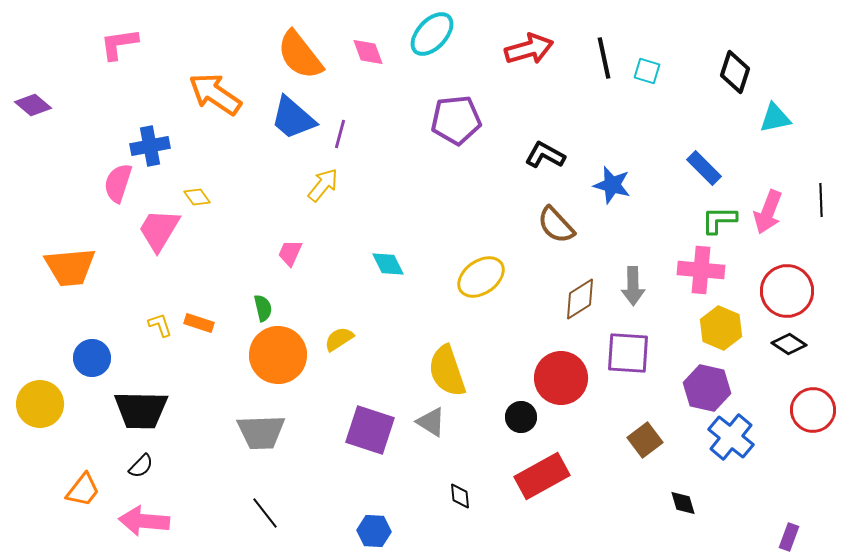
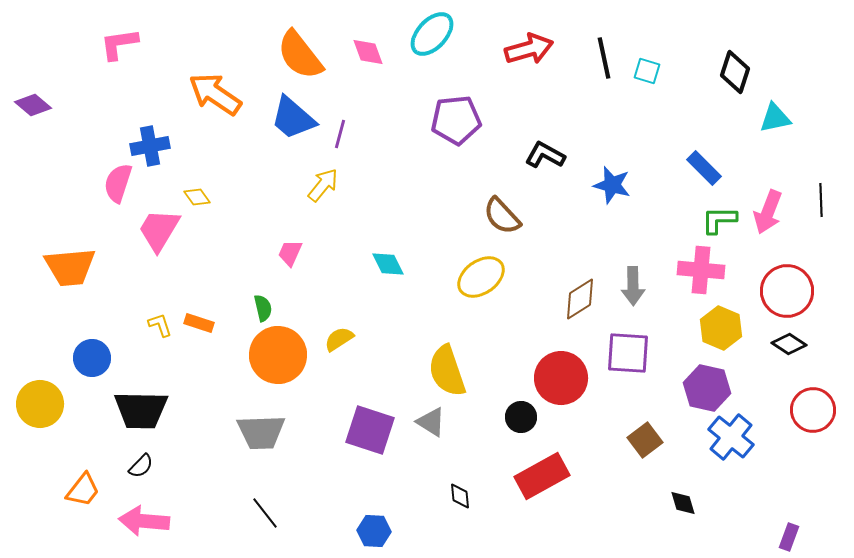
brown semicircle at (556, 225): moved 54 px left, 9 px up
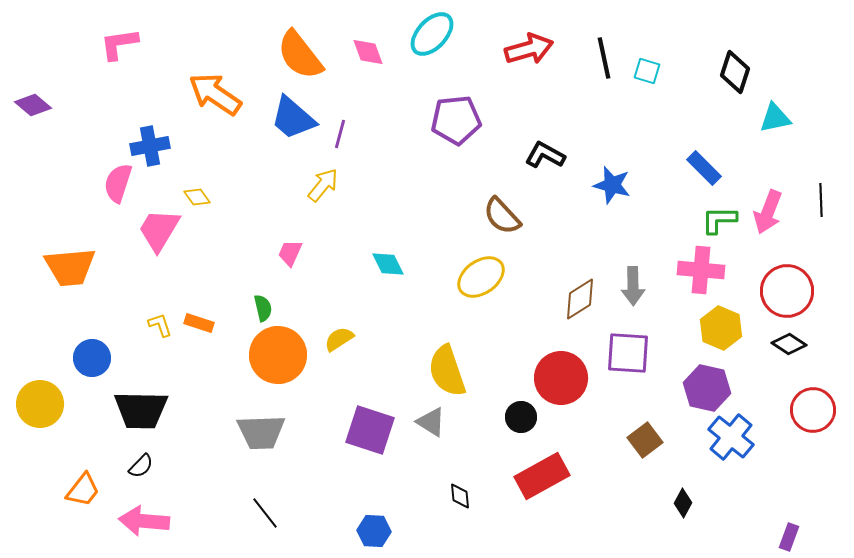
black diamond at (683, 503): rotated 44 degrees clockwise
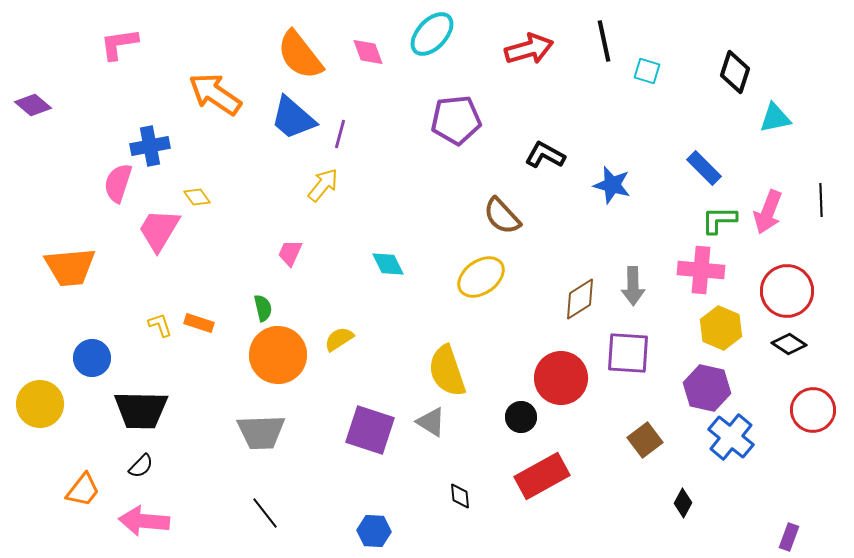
black line at (604, 58): moved 17 px up
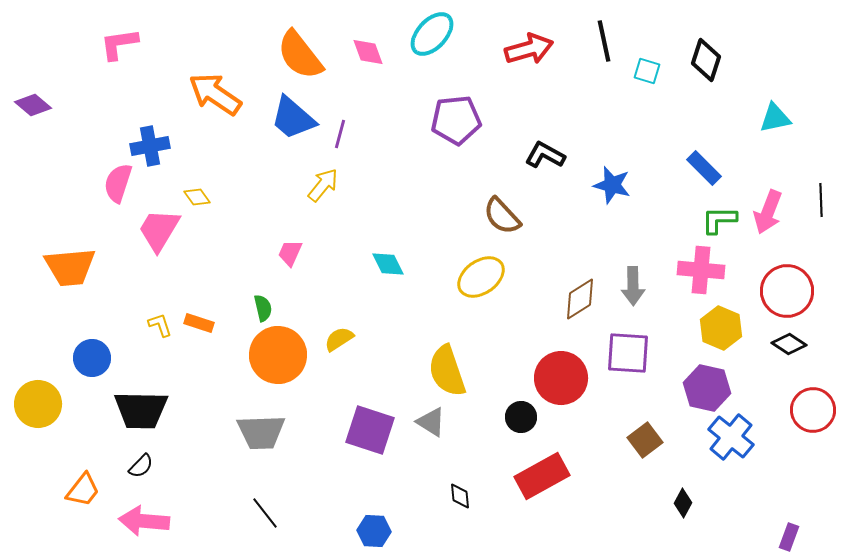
black diamond at (735, 72): moved 29 px left, 12 px up
yellow circle at (40, 404): moved 2 px left
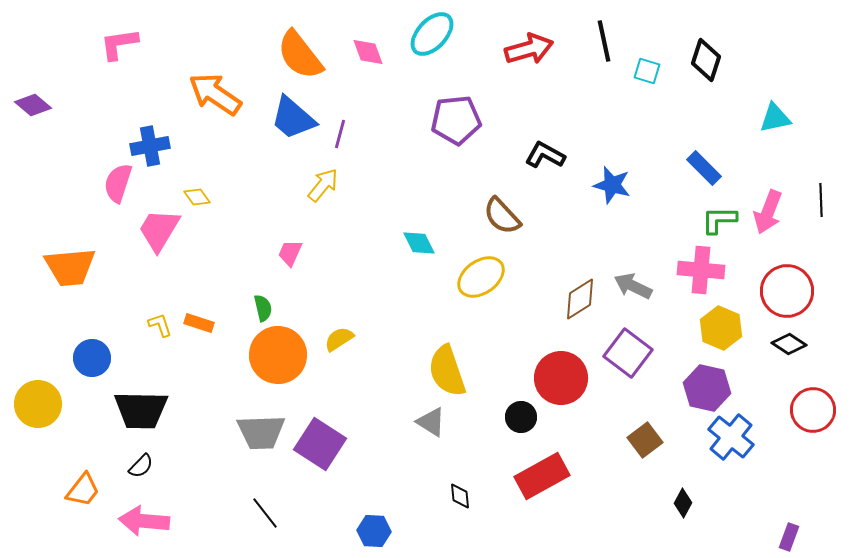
cyan diamond at (388, 264): moved 31 px right, 21 px up
gray arrow at (633, 286): rotated 117 degrees clockwise
purple square at (628, 353): rotated 33 degrees clockwise
purple square at (370, 430): moved 50 px left, 14 px down; rotated 15 degrees clockwise
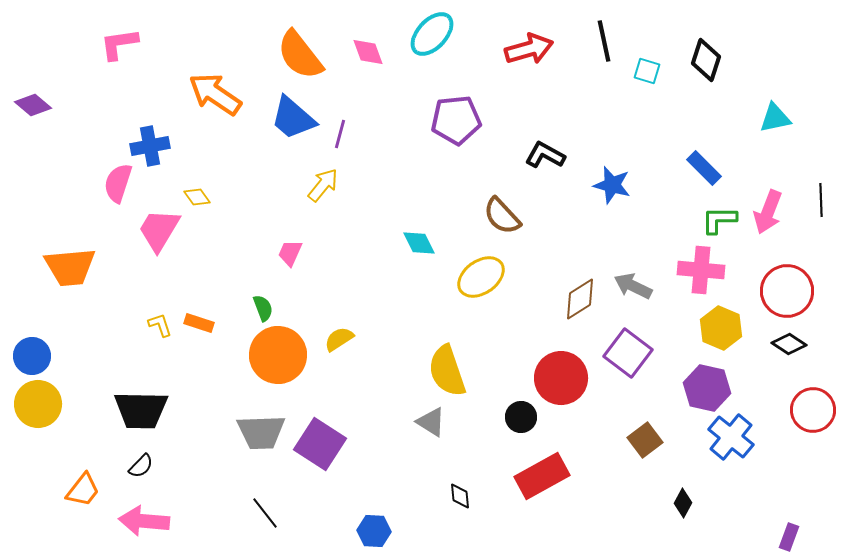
green semicircle at (263, 308): rotated 8 degrees counterclockwise
blue circle at (92, 358): moved 60 px left, 2 px up
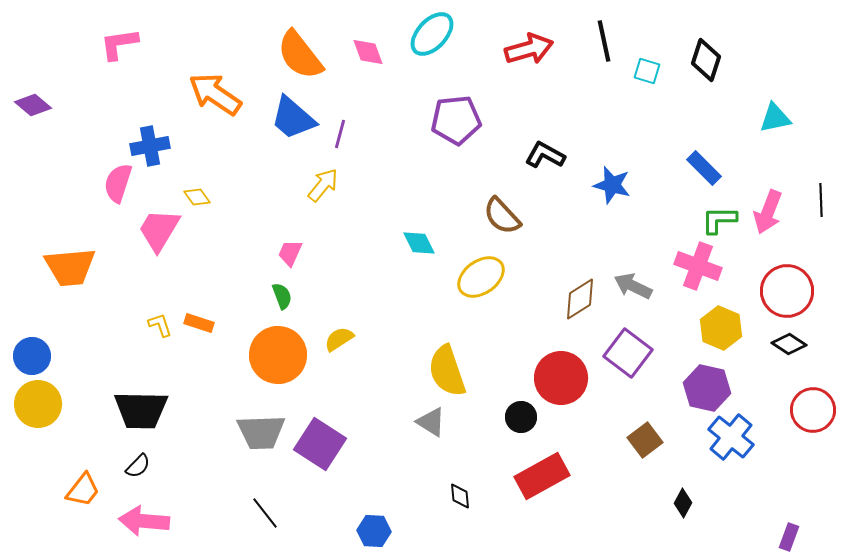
pink cross at (701, 270): moved 3 px left, 4 px up; rotated 15 degrees clockwise
green semicircle at (263, 308): moved 19 px right, 12 px up
black semicircle at (141, 466): moved 3 px left
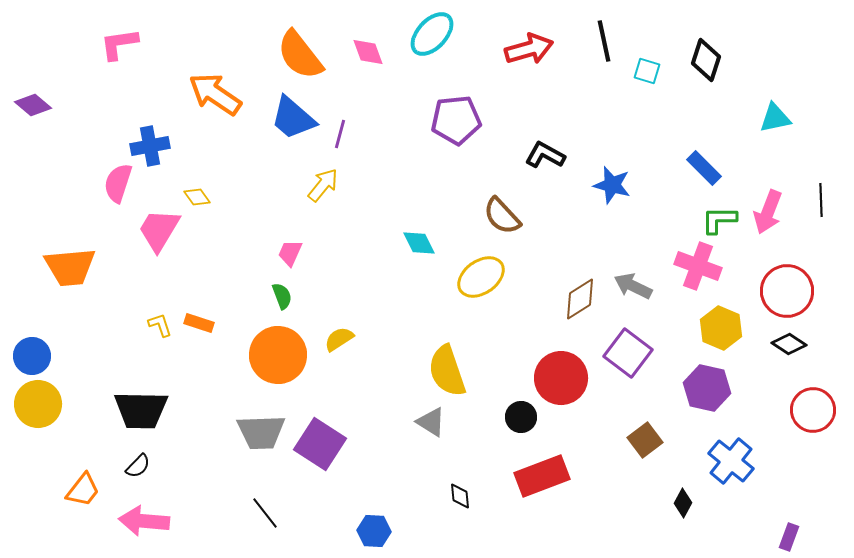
blue cross at (731, 437): moved 24 px down
red rectangle at (542, 476): rotated 8 degrees clockwise
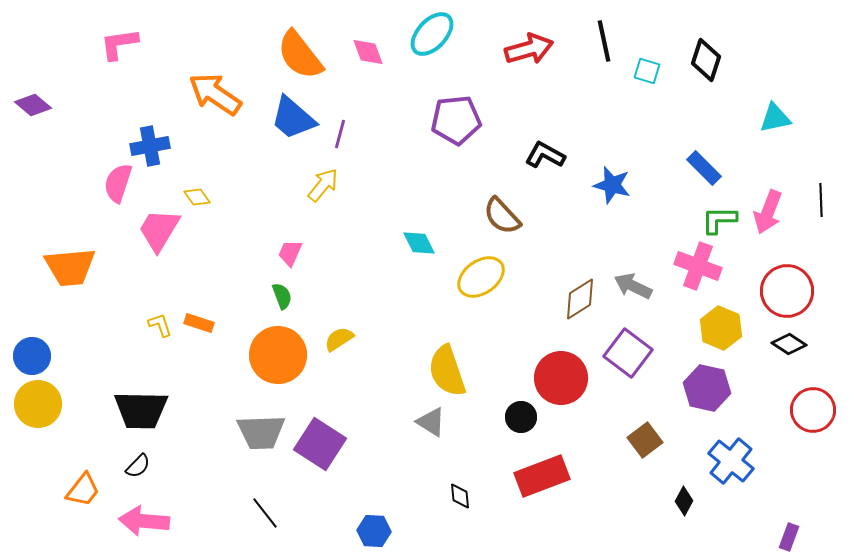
black diamond at (683, 503): moved 1 px right, 2 px up
